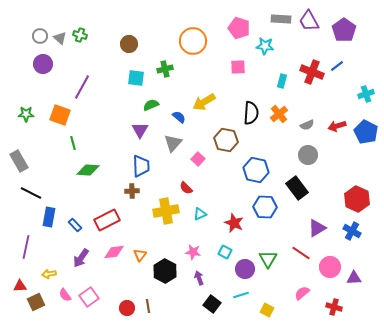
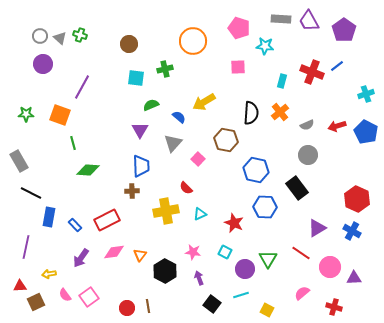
orange cross at (279, 114): moved 1 px right, 2 px up
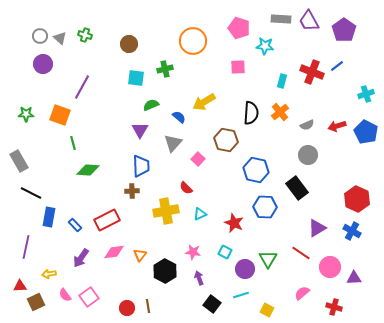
green cross at (80, 35): moved 5 px right
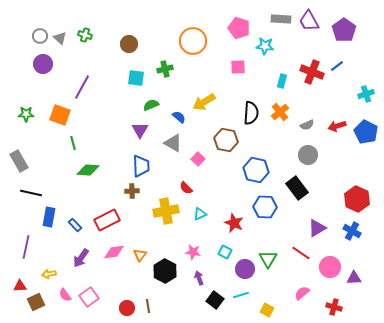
gray triangle at (173, 143): rotated 42 degrees counterclockwise
black line at (31, 193): rotated 15 degrees counterclockwise
black square at (212, 304): moved 3 px right, 4 px up
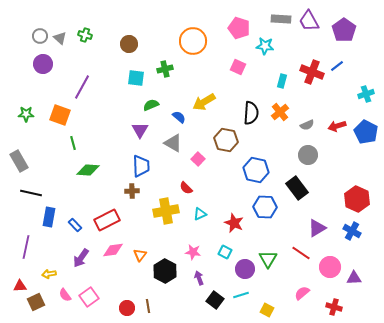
pink square at (238, 67): rotated 28 degrees clockwise
pink diamond at (114, 252): moved 1 px left, 2 px up
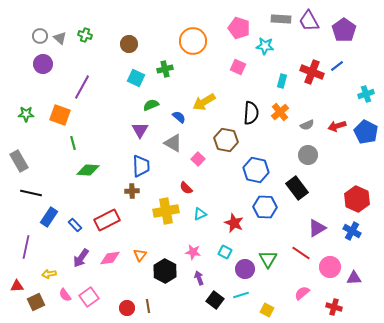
cyan square at (136, 78): rotated 18 degrees clockwise
blue rectangle at (49, 217): rotated 24 degrees clockwise
pink diamond at (113, 250): moved 3 px left, 8 px down
red triangle at (20, 286): moved 3 px left
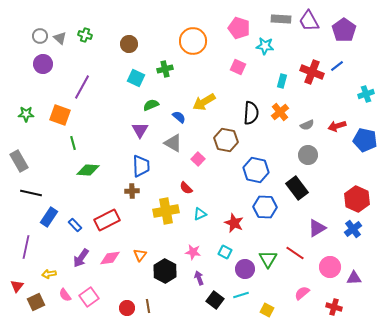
blue pentagon at (366, 132): moved 1 px left, 8 px down; rotated 15 degrees counterclockwise
blue cross at (352, 231): moved 1 px right, 2 px up; rotated 24 degrees clockwise
red line at (301, 253): moved 6 px left
red triangle at (17, 286): rotated 48 degrees counterclockwise
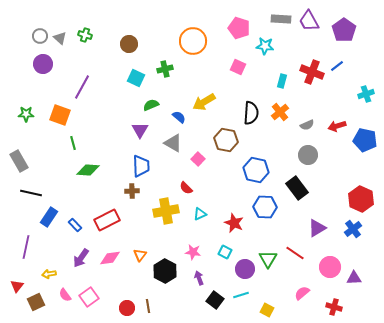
red hexagon at (357, 199): moved 4 px right
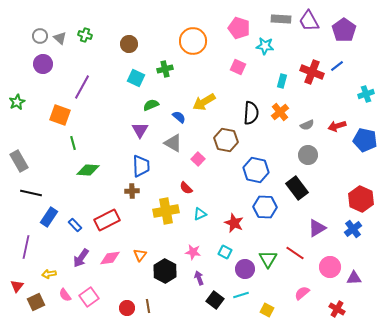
green star at (26, 114): moved 9 px left, 12 px up; rotated 28 degrees counterclockwise
red cross at (334, 307): moved 3 px right, 2 px down; rotated 14 degrees clockwise
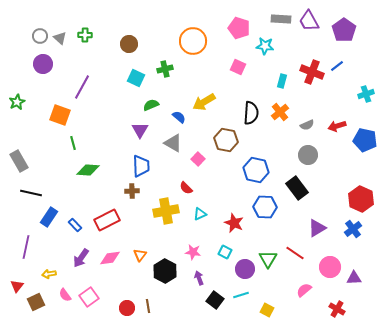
green cross at (85, 35): rotated 16 degrees counterclockwise
pink semicircle at (302, 293): moved 2 px right, 3 px up
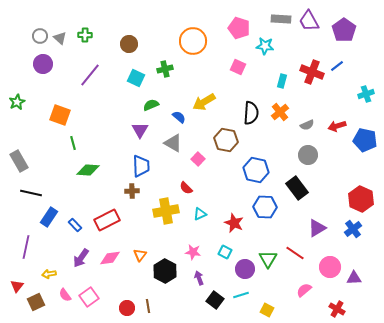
purple line at (82, 87): moved 8 px right, 12 px up; rotated 10 degrees clockwise
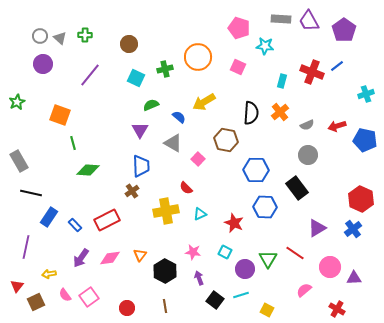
orange circle at (193, 41): moved 5 px right, 16 px down
blue hexagon at (256, 170): rotated 10 degrees counterclockwise
brown cross at (132, 191): rotated 32 degrees counterclockwise
brown line at (148, 306): moved 17 px right
